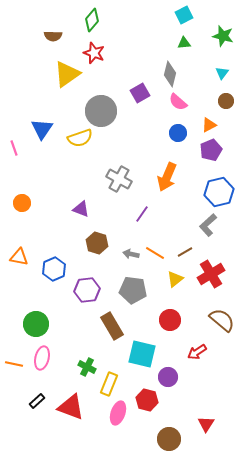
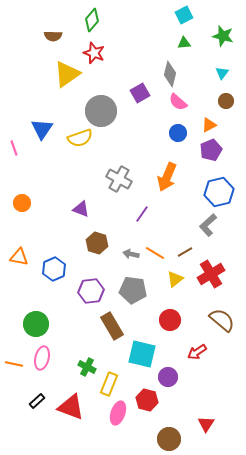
purple hexagon at (87, 290): moved 4 px right, 1 px down
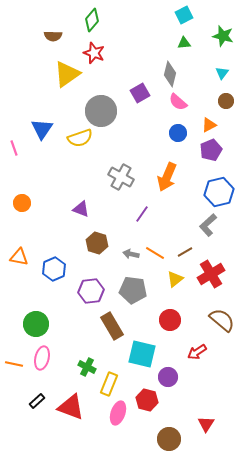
gray cross at (119, 179): moved 2 px right, 2 px up
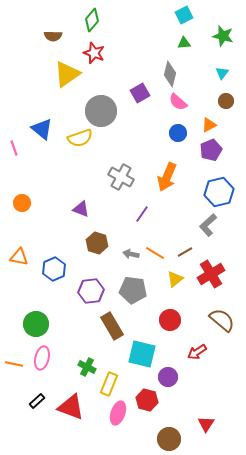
blue triangle at (42, 129): rotated 25 degrees counterclockwise
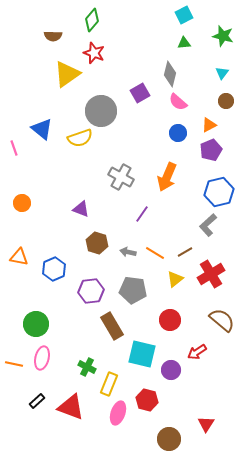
gray arrow at (131, 254): moved 3 px left, 2 px up
purple circle at (168, 377): moved 3 px right, 7 px up
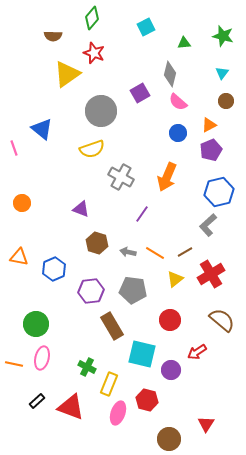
cyan square at (184, 15): moved 38 px left, 12 px down
green diamond at (92, 20): moved 2 px up
yellow semicircle at (80, 138): moved 12 px right, 11 px down
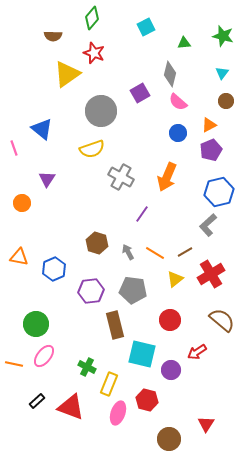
purple triangle at (81, 209): moved 34 px left, 30 px up; rotated 42 degrees clockwise
gray arrow at (128, 252): rotated 49 degrees clockwise
brown rectangle at (112, 326): moved 3 px right, 1 px up; rotated 16 degrees clockwise
pink ellipse at (42, 358): moved 2 px right, 2 px up; rotated 25 degrees clockwise
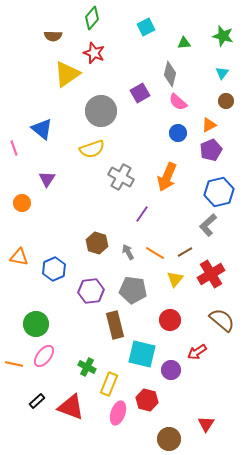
yellow triangle at (175, 279): rotated 12 degrees counterclockwise
